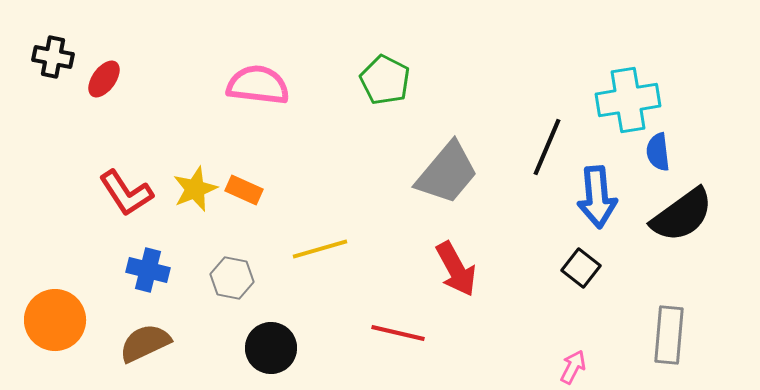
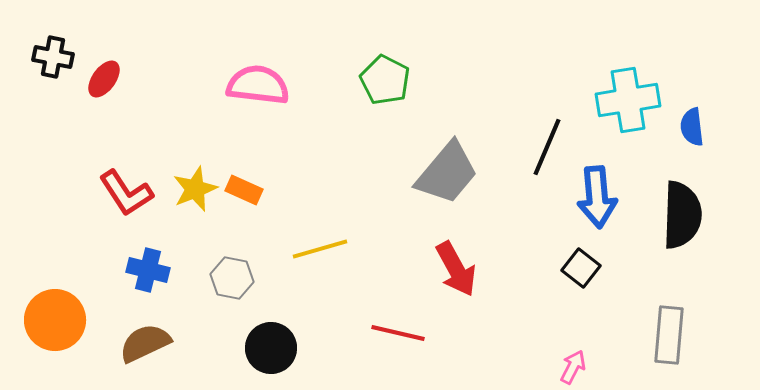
blue semicircle: moved 34 px right, 25 px up
black semicircle: rotated 52 degrees counterclockwise
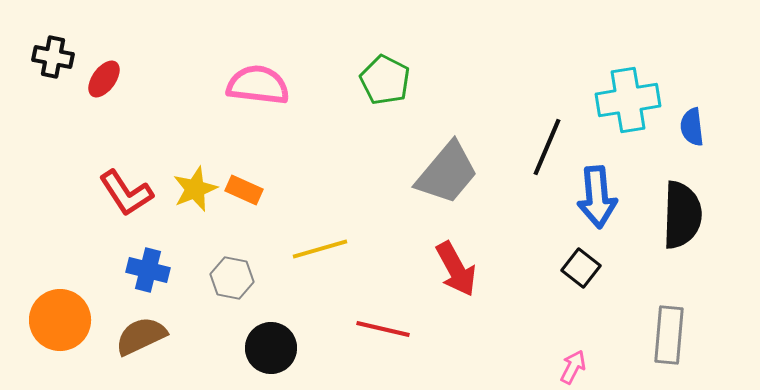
orange circle: moved 5 px right
red line: moved 15 px left, 4 px up
brown semicircle: moved 4 px left, 7 px up
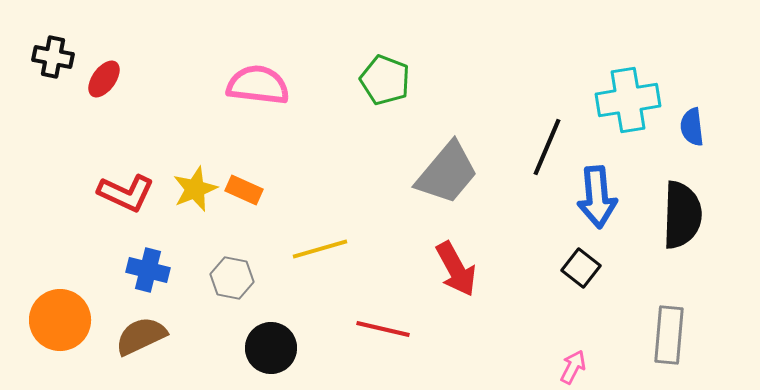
green pentagon: rotated 6 degrees counterclockwise
red L-shape: rotated 32 degrees counterclockwise
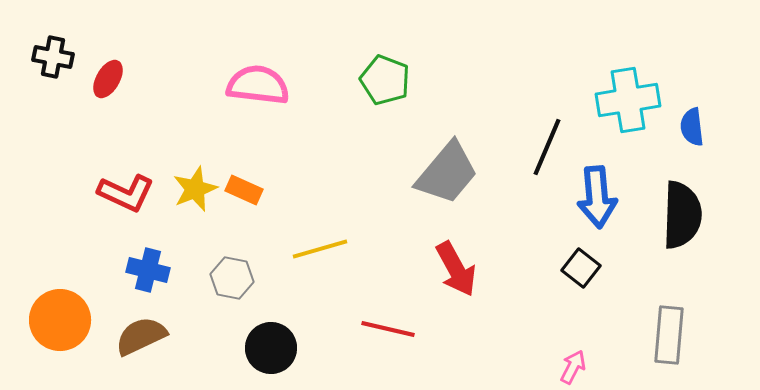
red ellipse: moved 4 px right; rotated 6 degrees counterclockwise
red line: moved 5 px right
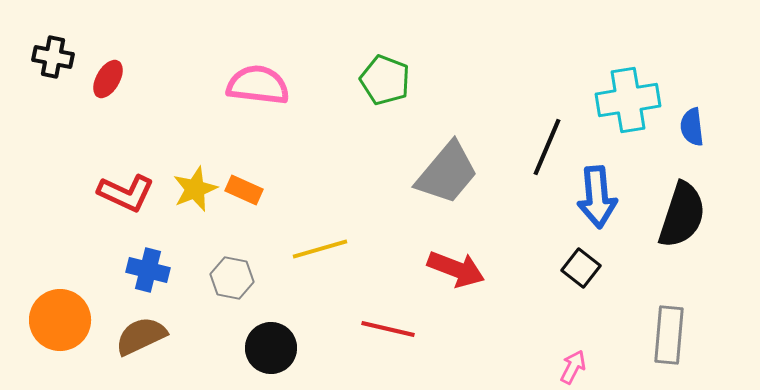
black semicircle: rotated 16 degrees clockwise
red arrow: rotated 40 degrees counterclockwise
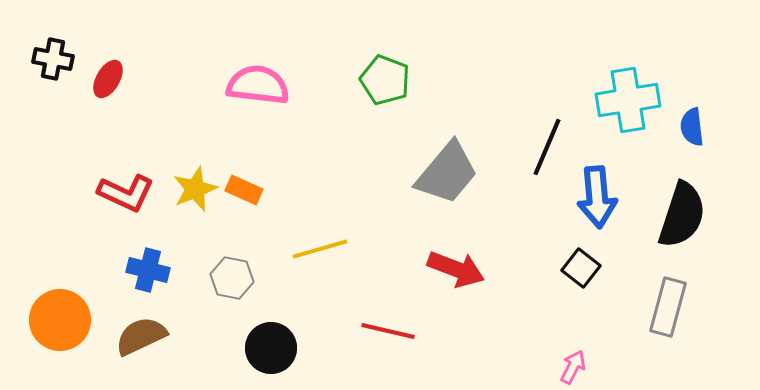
black cross: moved 2 px down
red line: moved 2 px down
gray rectangle: moved 1 px left, 28 px up; rotated 10 degrees clockwise
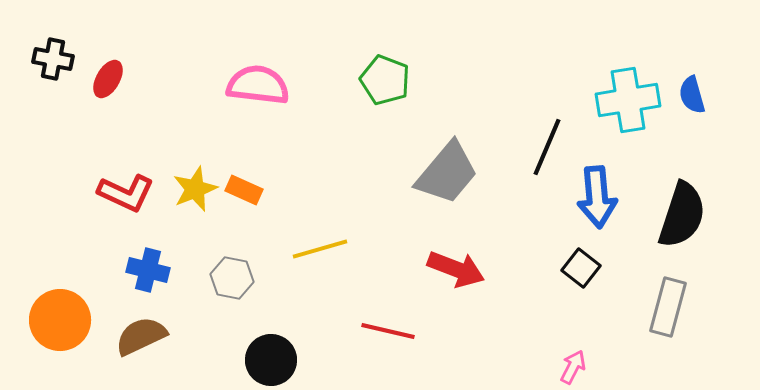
blue semicircle: moved 32 px up; rotated 9 degrees counterclockwise
black circle: moved 12 px down
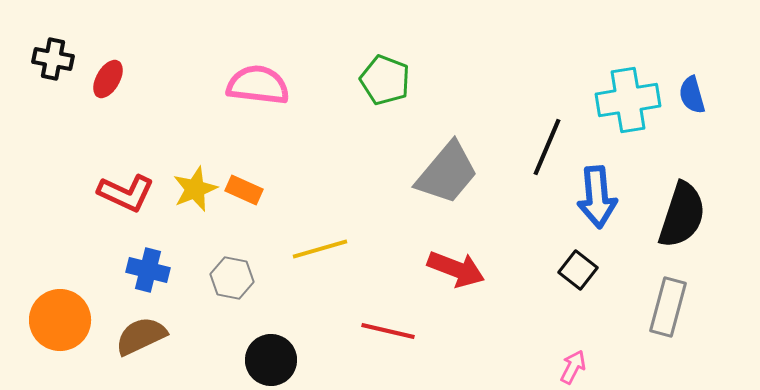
black square: moved 3 px left, 2 px down
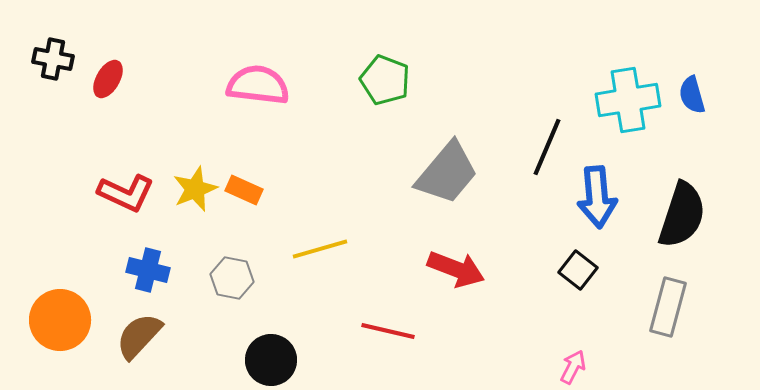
brown semicircle: moved 2 px left; rotated 22 degrees counterclockwise
